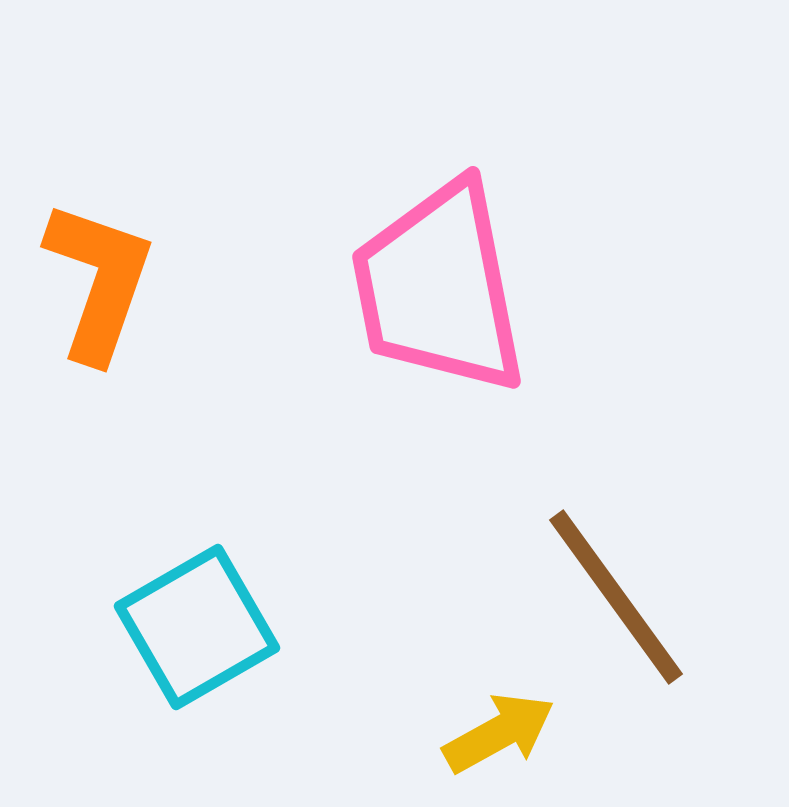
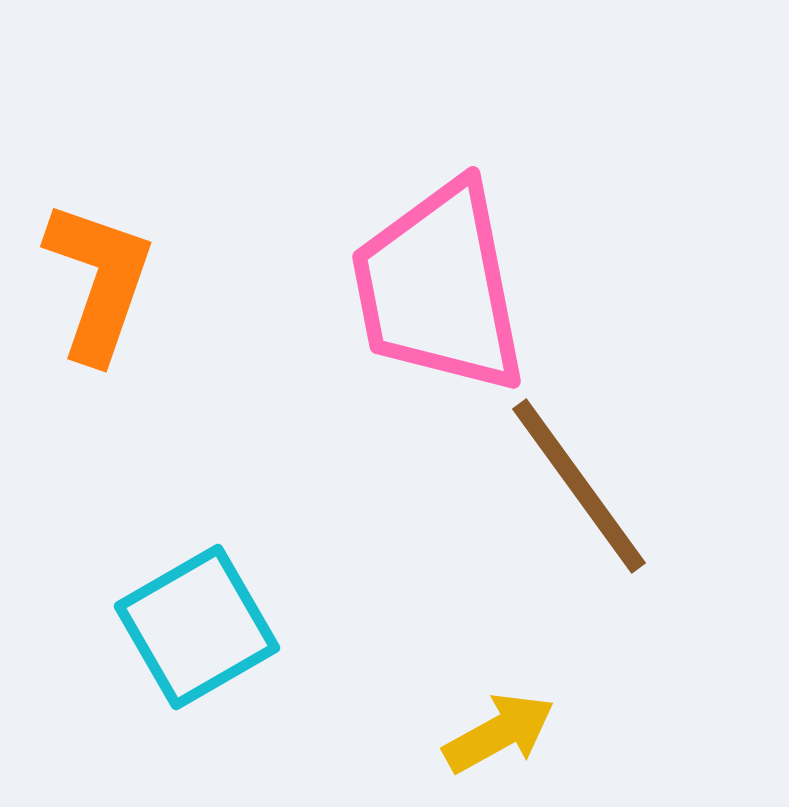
brown line: moved 37 px left, 111 px up
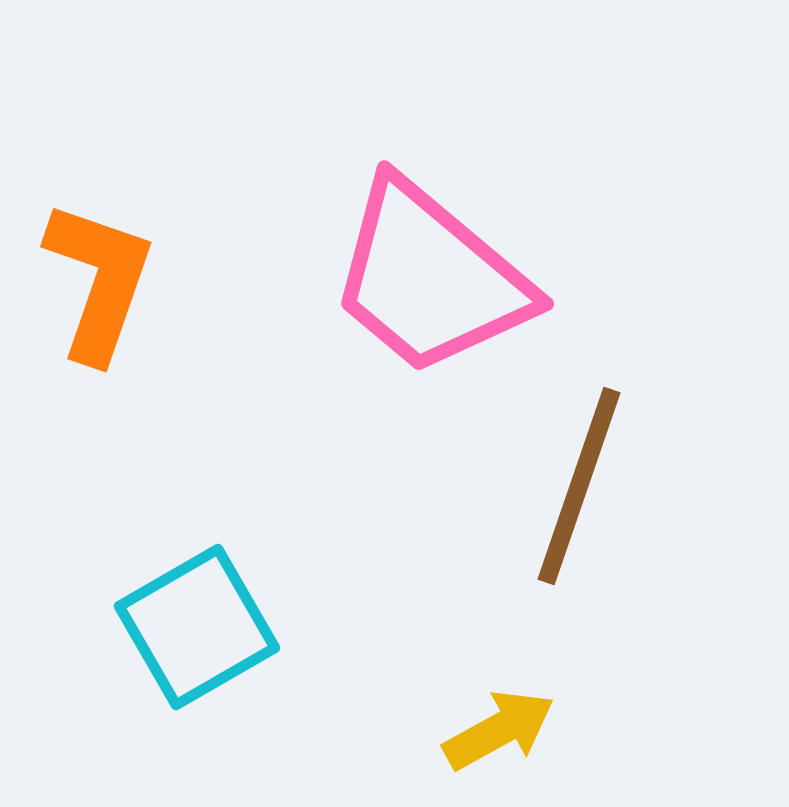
pink trapezoid: moved 9 px left, 10 px up; rotated 39 degrees counterclockwise
brown line: rotated 55 degrees clockwise
yellow arrow: moved 3 px up
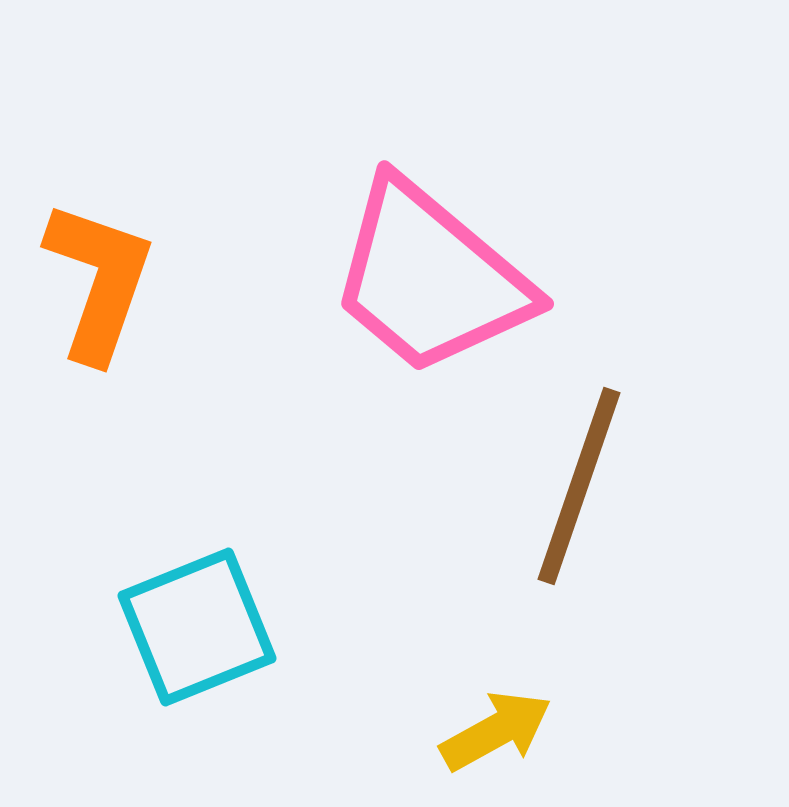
cyan square: rotated 8 degrees clockwise
yellow arrow: moved 3 px left, 1 px down
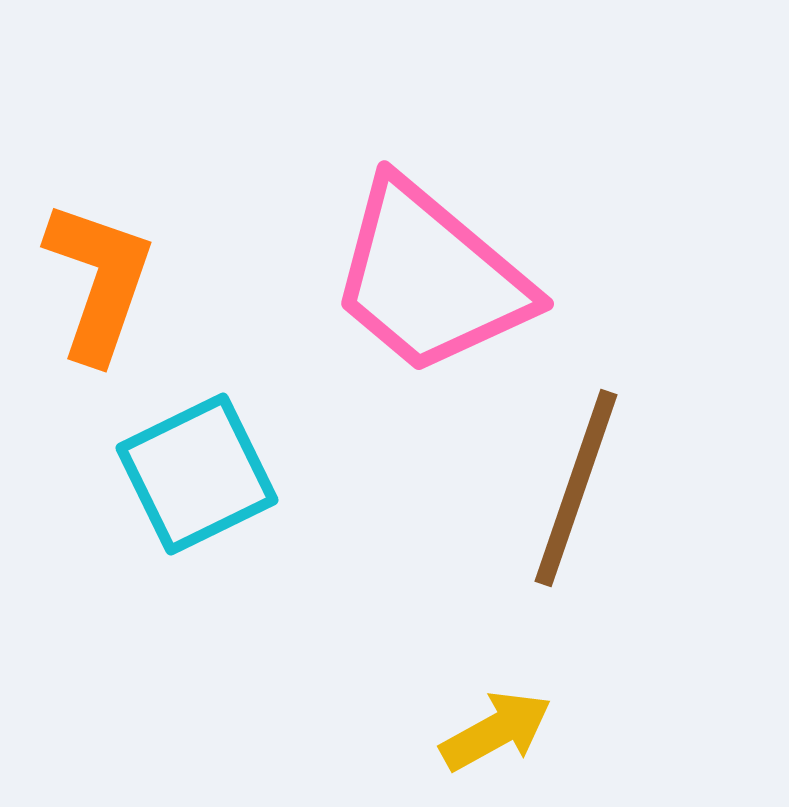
brown line: moved 3 px left, 2 px down
cyan square: moved 153 px up; rotated 4 degrees counterclockwise
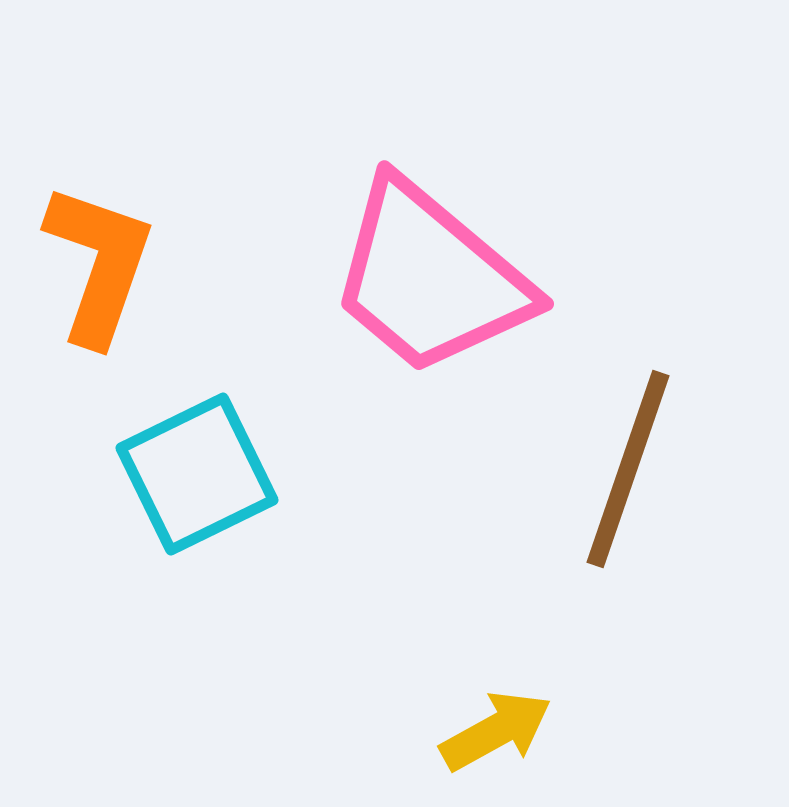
orange L-shape: moved 17 px up
brown line: moved 52 px right, 19 px up
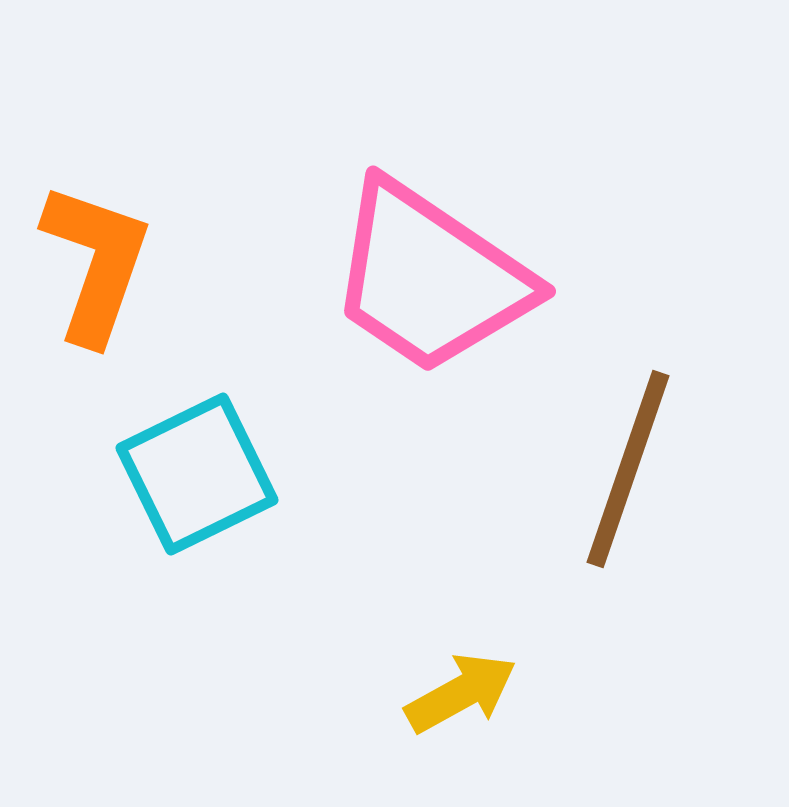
orange L-shape: moved 3 px left, 1 px up
pink trapezoid: rotated 6 degrees counterclockwise
yellow arrow: moved 35 px left, 38 px up
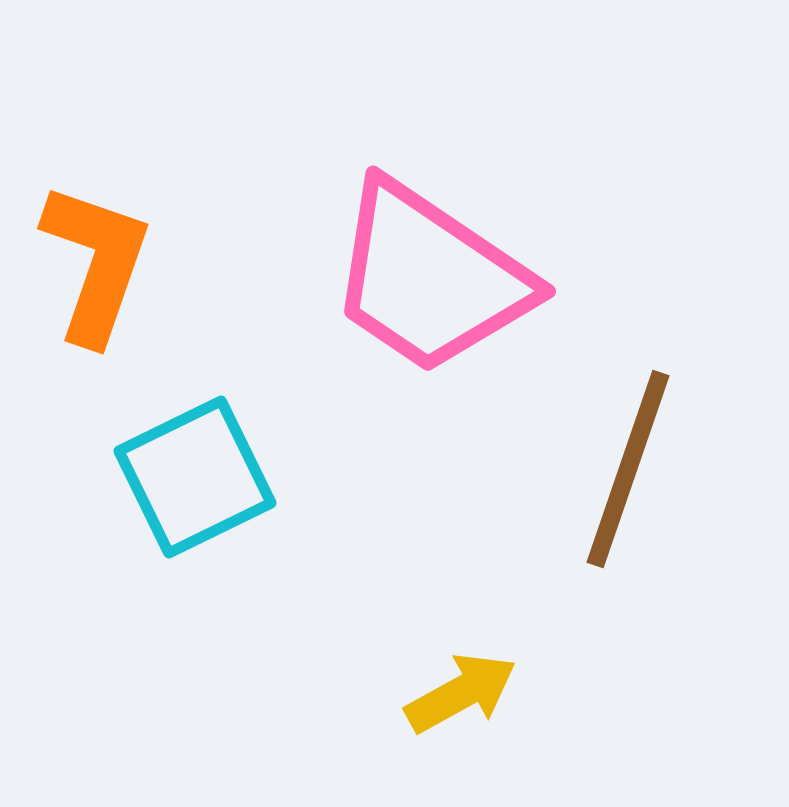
cyan square: moved 2 px left, 3 px down
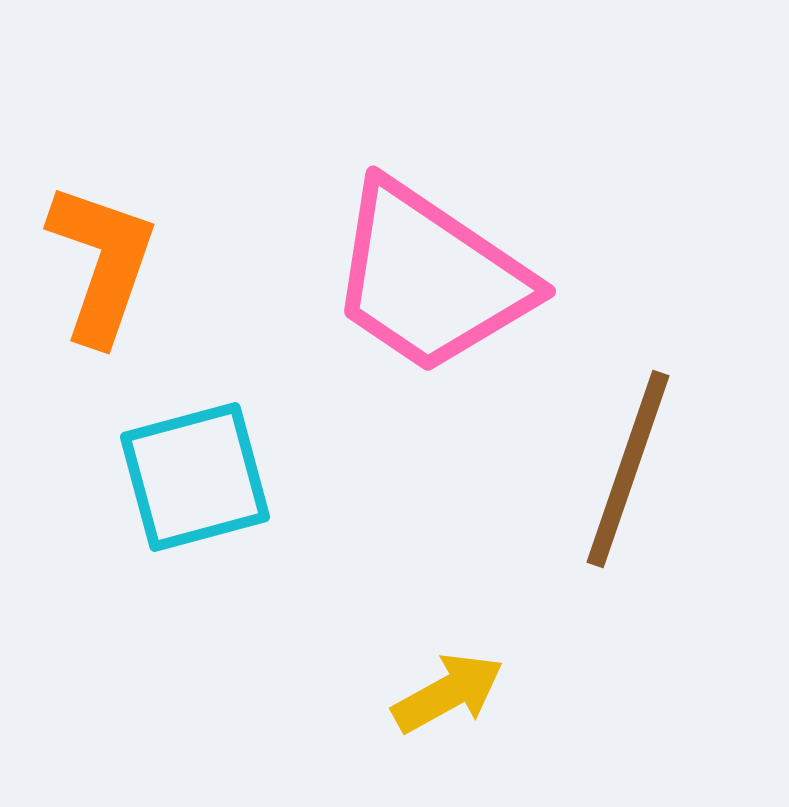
orange L-shape: moved 6 px right
cyan square: rotated 11 degrees clockwise
yellow arrow: moved 13 px left
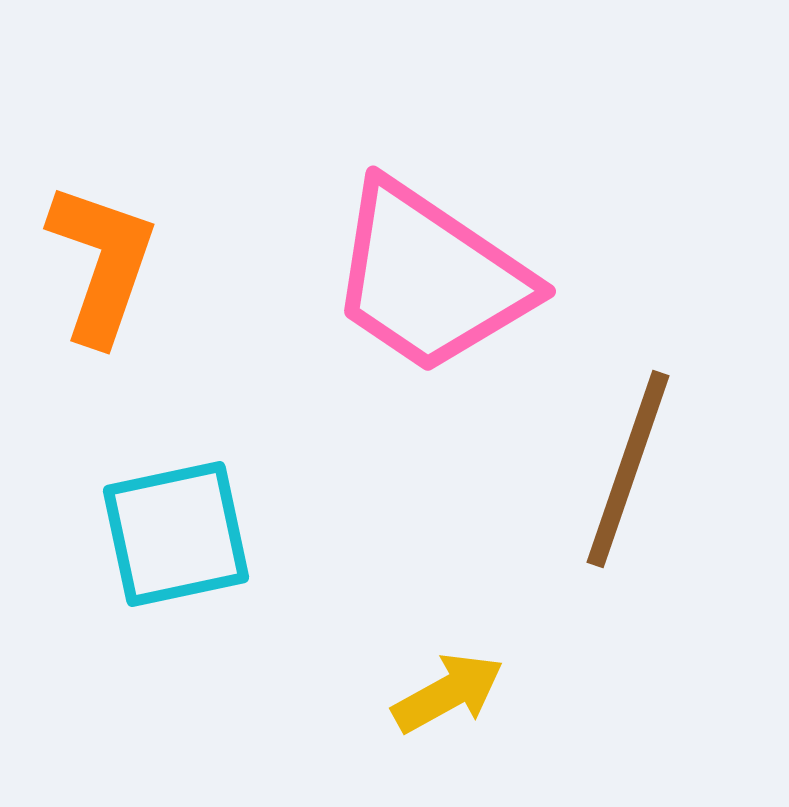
cyan square: moved 19 px left, 57 px down; rotated 3 degrees clockwise
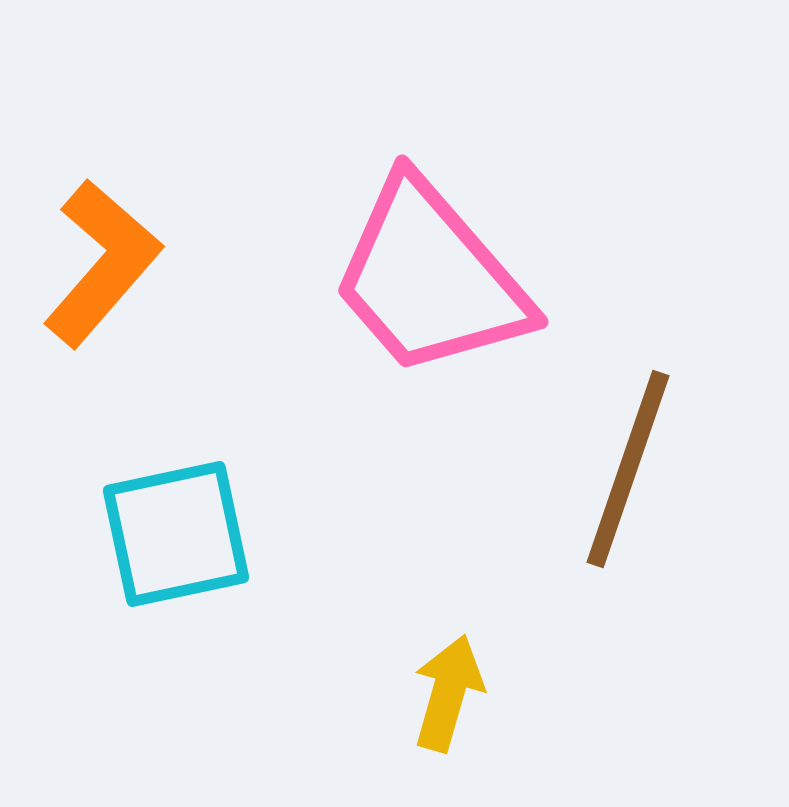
orange L-shape: rotated 22 degrees clockwise
pink trapezoid: rotated 15 degrees clockwise
yellow arrow: rotated 45 degrees counterclockwise
